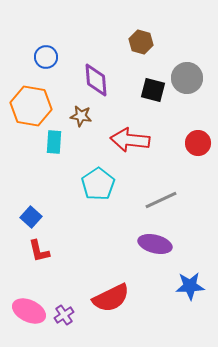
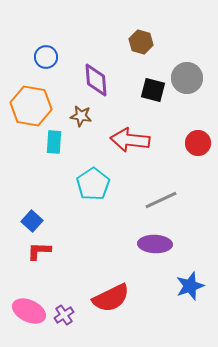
cyan pentagon: moved 5 px left
blue square: moved 1 px right, 4 px down
purple ellipse: rotated 12 degrees counterclockwise
red L-shape: rotated 105 degrees clockwise
blue star: rotated 16 degrees counterclockwise
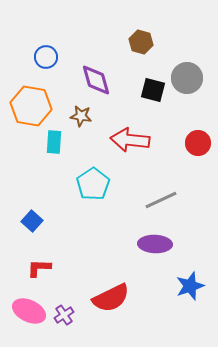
purple diamond: rotated 12 degrees counterclockwise
red L-shape: moved 17 px down
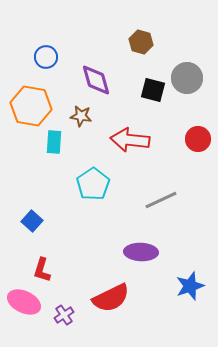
red circle: moved 4 px up
purple ellipse: moved 14 px left, 8 px down
red L-shape: moved 3 px right, 2 px down; rotated 75 degrees counterclockwise
pink ellipse: moved 5 px left, 9 px up
